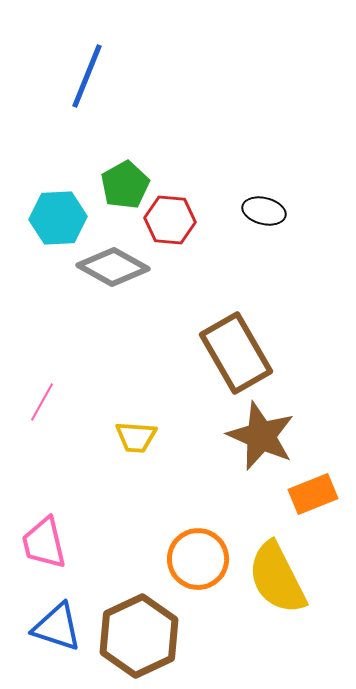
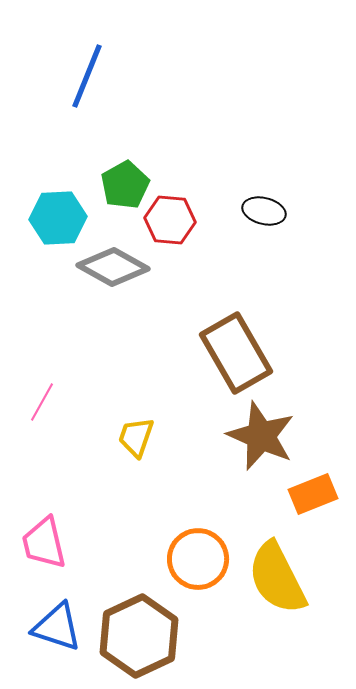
yellow trapezoid: rotated 105 degrees clockwise
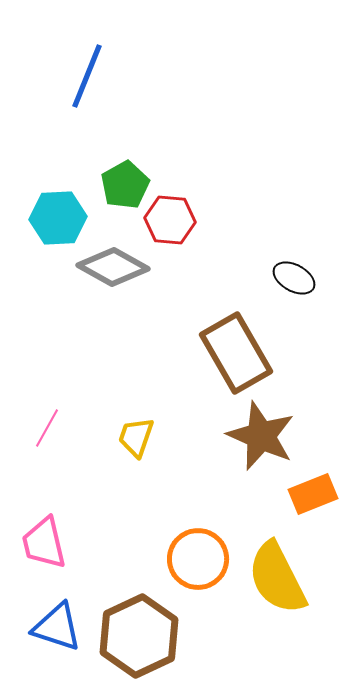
black ellipse: moved 30 px right, 67 px down; rotated 15 degrees clockwise
pink line: moved 5 px right, 26 px down
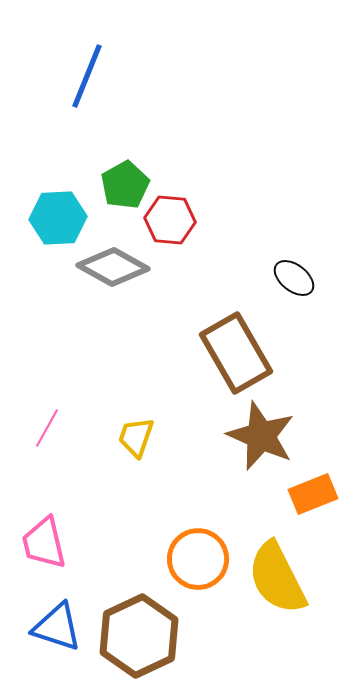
black ellipse: rotated 9 degrees clockwise
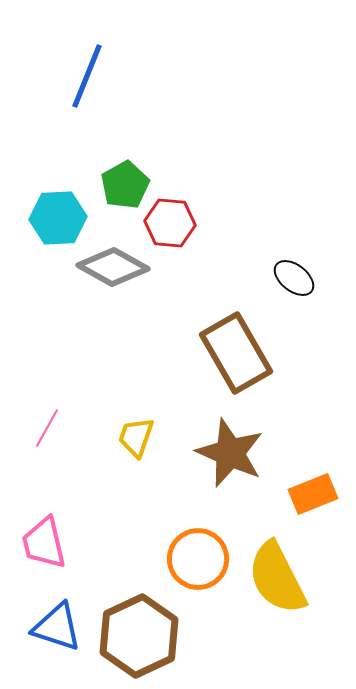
red hexagon: moved 3 px down
brown star: moved 31 px left, 17 px down
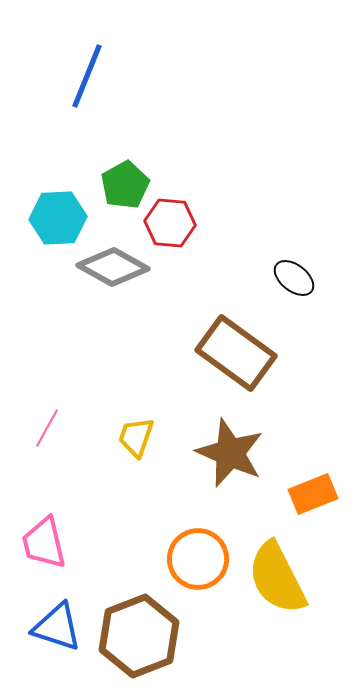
brown rectangle: rotated 24 degrees counterclockwise
brown hexagon: rotated 4 degrees clockwise
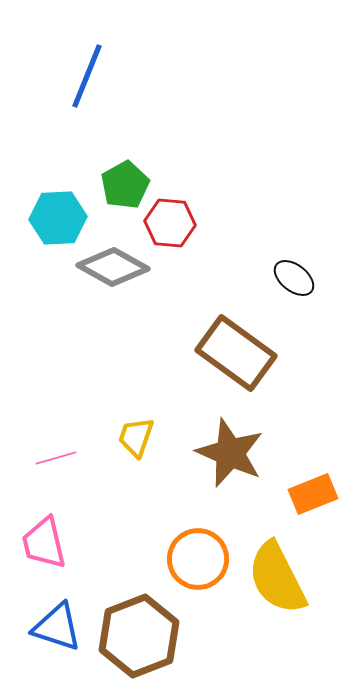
pink line: moved 9 px right, 30 px down; rotated 45 degrees clockwise
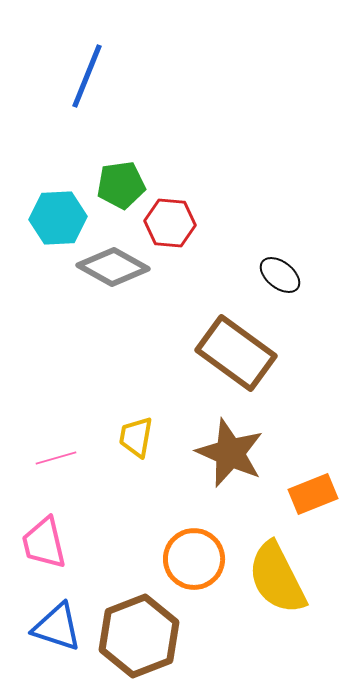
green pentagon: moved 4 px left; rotated 21 degrees clockwise
black ellipse: moved 14 px left, 3 px up
yellow trapezoid: rotated 9 degrees counterclockwise
orange circle: moved 4 px left
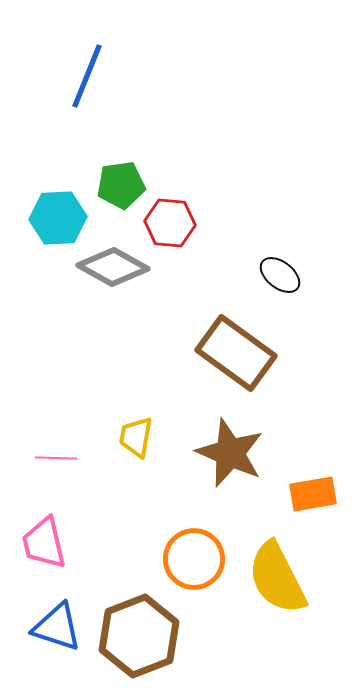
pink line: rotated 18 degrees clockwise
orange rectangle: rotated 12 degrees clockwise
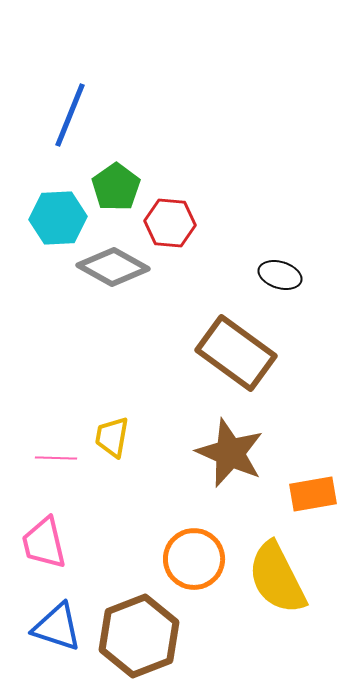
blue line: moved 17 px left, 39 px down
green pentagon: moved 5 px left, 2 px down; rotated 27 degrees counterclockwise
black ellipse: rotated 21 degrees counterclockwise
yellow trapezoid: moved 24 px left
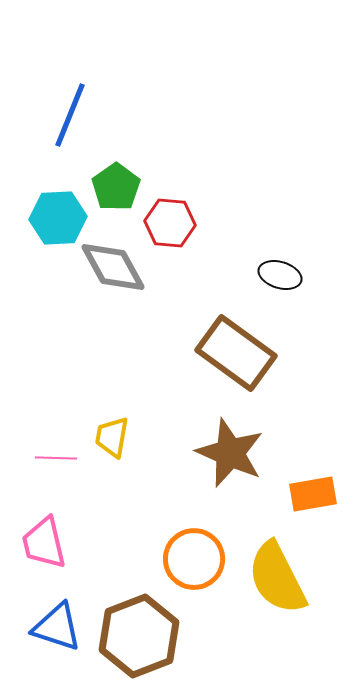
gray diamond: rotated 32 degrees clockwise
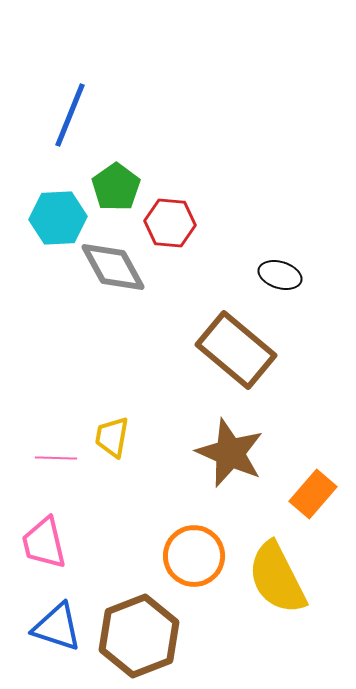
brown rectangle: moved 3 px up; rotated 4 degrees clockwise
orange rectangle: rotated 39 degrees counterclockwise
orange circle: moved 3 px up
